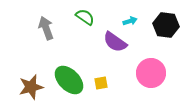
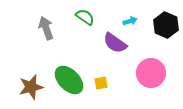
black hexagon: rotated 15 degrees clockwise
purple semicircle: moved 1 px down
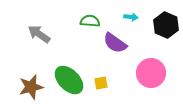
green semicircle: moved 5 px right, 4 px down; rotated 30 degrees counterclockwise
cyan arrow: moved 1 px right, 4 px up; rotated 24 degrees clockwise
gray arrow: moved 7 px left, 6 px down; rotated 35 degrees counterclockwise
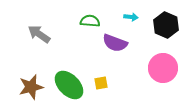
purple semicircle: rotated 15 degrees counterclockwise
pink circle: moved 12 px right, 5 px up
green ellipse: moved 5 px down
